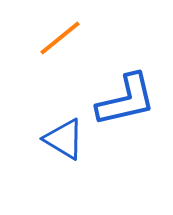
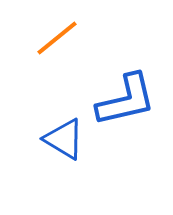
orange line: moved 3 px left
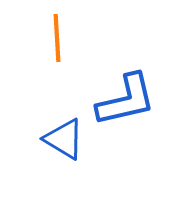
orange line: rotated 54 degrees counterclockwise
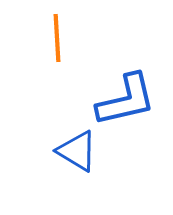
blue triangle: moved 13 px right, 12 px down
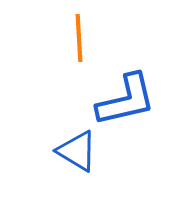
orange line: moved 22 px right
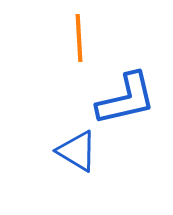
blue L-shape: moved 1 px up
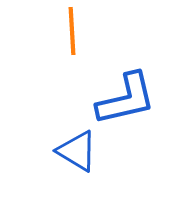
orange line: moved 7 px left, 7 px up
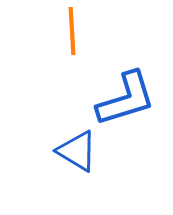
blue L-shape: rotated 4 degrees counterclockwise
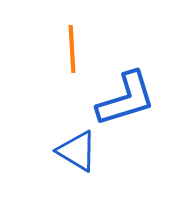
orange line: moved 18 px down
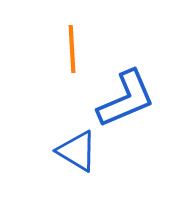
blue L-shape: rotated 6 degrees counterclockwise
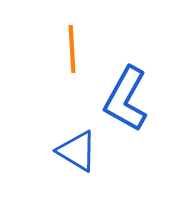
blue L-shape: rotated 142 degrees clockwise
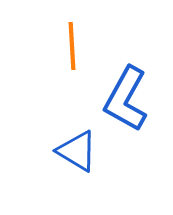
orange line: moved 3 px up
